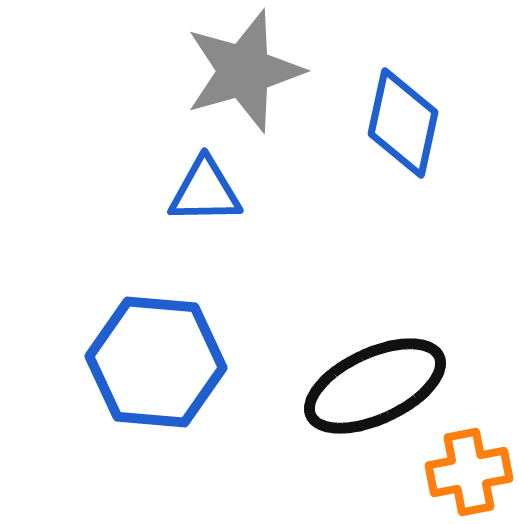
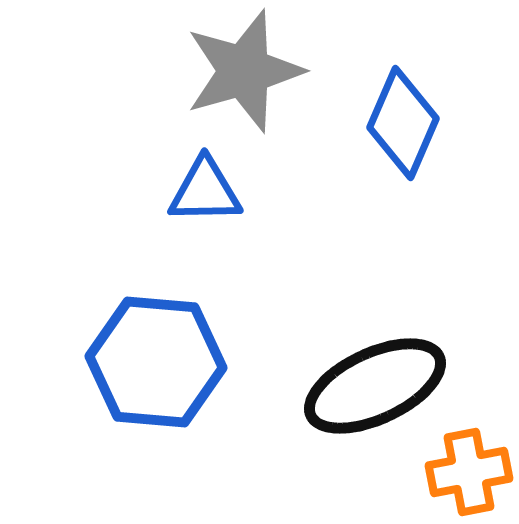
blue diamond: rotated 11 degrees clockwise
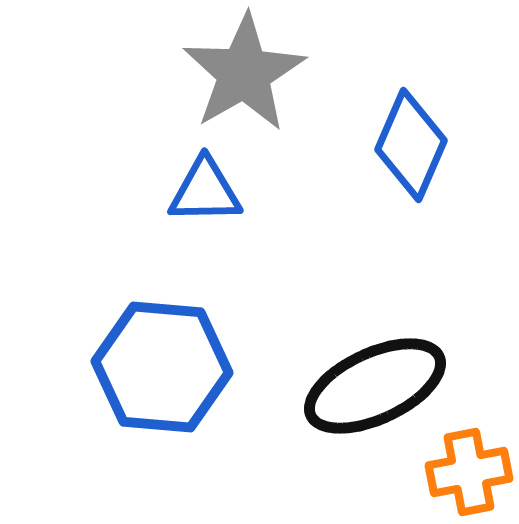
gray star: moved 2 px down; rotated 14 degrees counterclockwise
blue diamond: moved 8 px right, 22 px down
blue hexagon: moved 6 px right, 5 px down
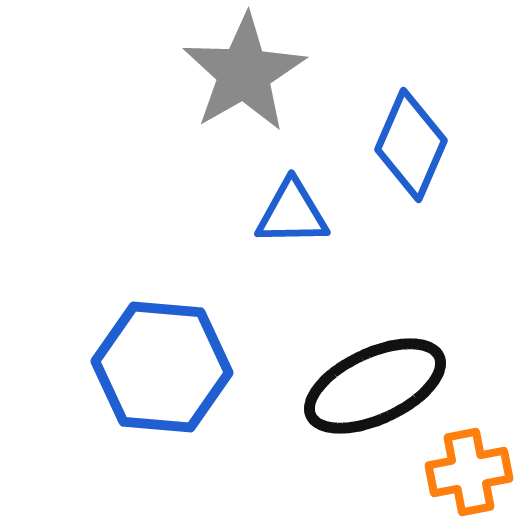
blue triangle: moved 87 px right, 22 px down
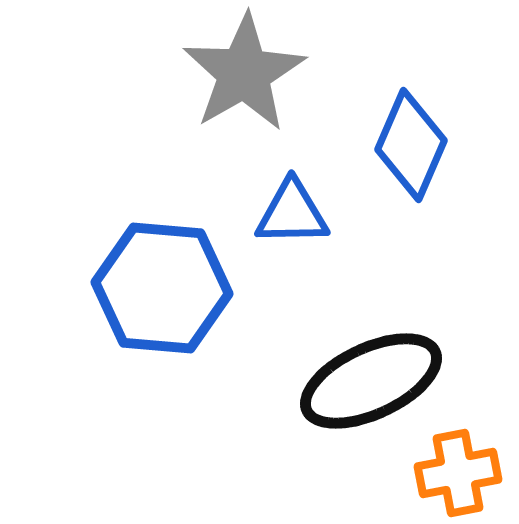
blue hexagon: moved 79 px up
black ellipse: moved 4 px left, 5 px up
orange cross: moved 11 px left, 1 px down
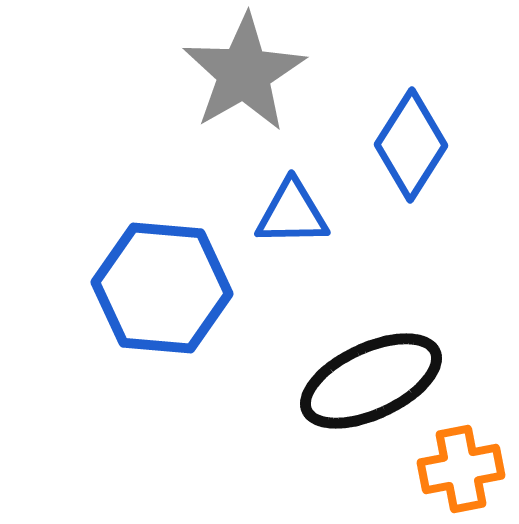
blue diamond: rotated 9 degrees clockwise
orange cross: moved 3 px right, 4 px up
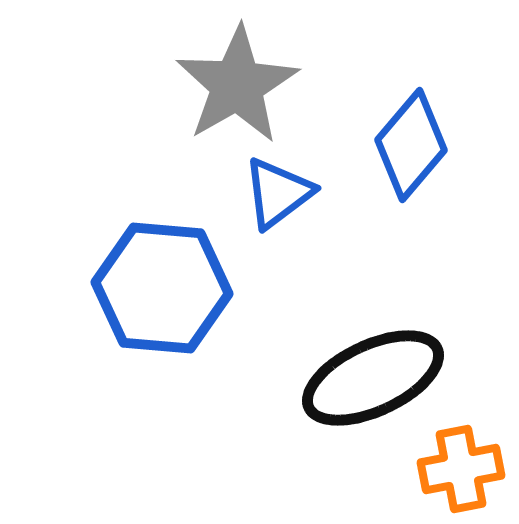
gray star: moved 7 px left, 12 px down
blue diamond: rotated 8 degrees clockwise
blue triangle: moved 14 px left, 20 px up; rotated 36 degrees counterclockwise
black ellipse: moved 2 px right, 3 px up
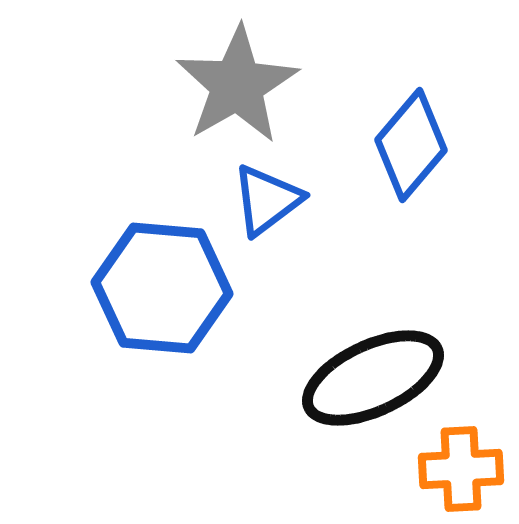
blue triangle: moved 11 px left, 7 px down
orange cross: rotated 8 degrees clockwise
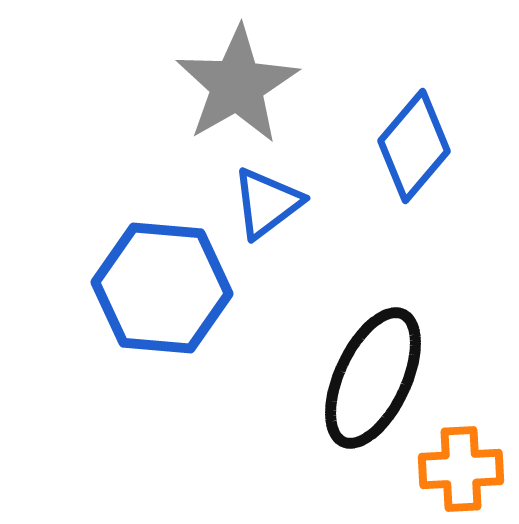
blue diamond: moved 3 px right, 1 px down
blue triangle: moved 3 px down
black ellipse: rotated 40 degrees counterclockwise
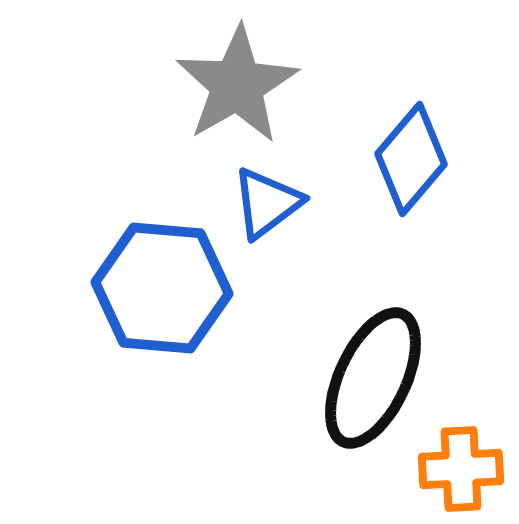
blue diamond: moved 3 px left, 13 px down
